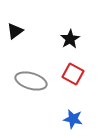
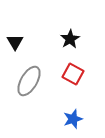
black triangle: moved 11 px down; rotated 24 degrees counterclockwise
gray ellipse: moved 2 px left; rotated 76 degrees counterclockwise
blue star: rotated 30 degrees counterclockwise
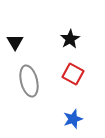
gray ellipse: rotated 44 degrees counterclockwise
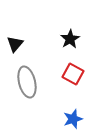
black triangle: moved 2 px down; rotated 12 degrees clockwise
gray ellipse: moved 2 px left, 1 px down
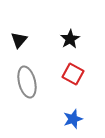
black triangle: moved 4 px right, 4 px up
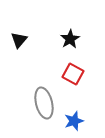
gray ellipse: moved 17 px right, 21 px down
blue star: moved 1 px right, 2 px down
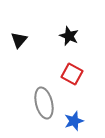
black star: moved 1 px left, 3 px up; rotated 18 degrees counterclockwise
red square: moved 1 px left
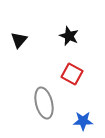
blue star: moved 9 px right; rotated 18 degrees clockwise
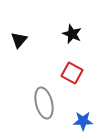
black star: moved 3 px right, 2 px up
red square: moved 1 px up
